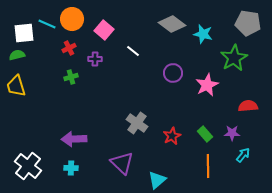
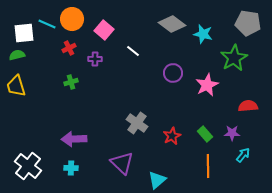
green cross: moved 5 px down
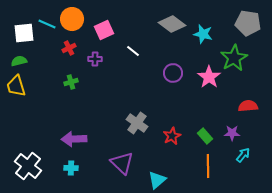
pink square: rotated 24 degrees clockwise
green semicircle: moved 2 px right, 6 px down
pink star: moved 2 px right, 8 px up; rotated 10 degrees counterclockwise
green rectangle: moved 2 px down
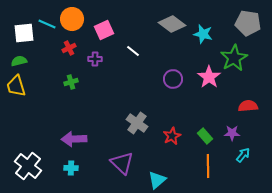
purple circle: moved 6 px down
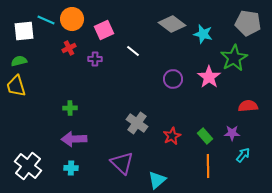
cyan line: moved 1 px left, 4 px up
white square: moved 2 px up
green cross: moved 1 px left, 26 px down; rotated 16 degrees clockwise
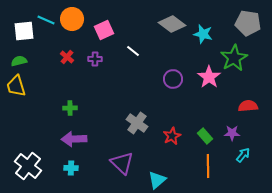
red cross: moved 2 px left, 9 px down; rotated 24 degrees counterclockwise
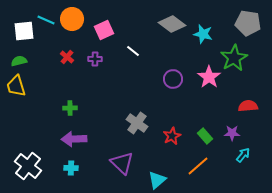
orange line: moved 10 px left; rotated 50 degrees clockwise
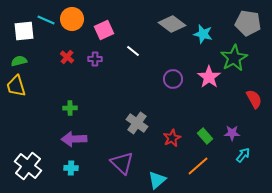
red semicircle: moved 6 px right, 7 px up; rotated 66 degrees clockwise
red star: moved 2 px down
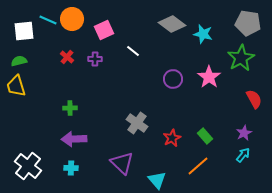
cyan line: moved 2 px right
green star: moved 7 px right
purple star: moved 12 px right; rotated 28 degrees counterclockwise
cyan triangle: rotated 30 degrees counterclockwise
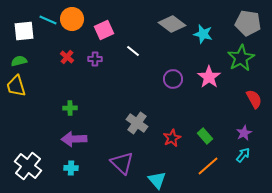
orange line: moved 10 px right
